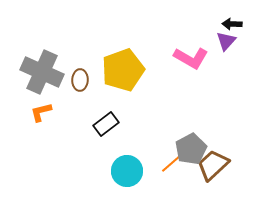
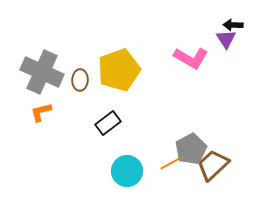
black arrow: moved 1 px right, 1 px down
purple triangle: moved 2 px up; rotated 15 degrees counterclockwise
yellow pentagon: moved 4 px left
black rectangle: moved 2 px right, 1 px up
orange line: rotated 12 degrees clockwise
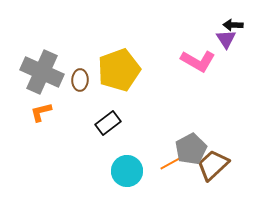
pink L-shape: moved 7 px right, 3 px down
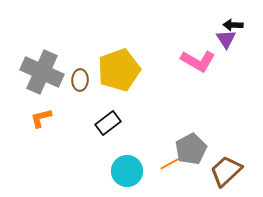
orange L-shape: moved 6 px down
brown trapezoid: moved 13 px right, 6 px down
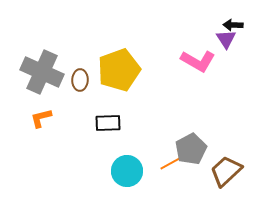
black rectangle: rotated 35 degrees clockwise
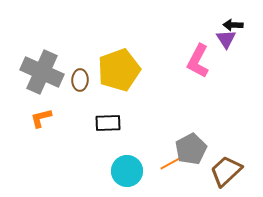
pink L-shape: rotated 88 degrees clockwise
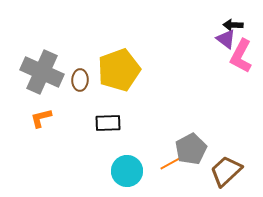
purple triangle: rotated 20 degrees counterclockwise
pink L-shape: moved 43 px right, 5 px up
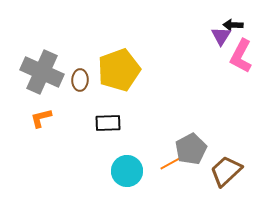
purple triangle: moved 5 px left, 3 px up; rotated 25 degrees clockwise
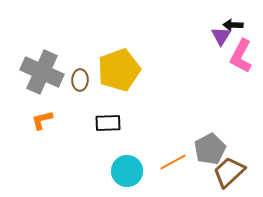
orange L-shape: moved 1 px right, 2 px down
gray pentagon: moved 19 px right
brown trapezoid: moved 3 px right, 1 px down
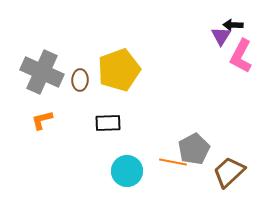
gray pentagon: moved 16 px left
orange line: rotated 40 degrees clockwise
